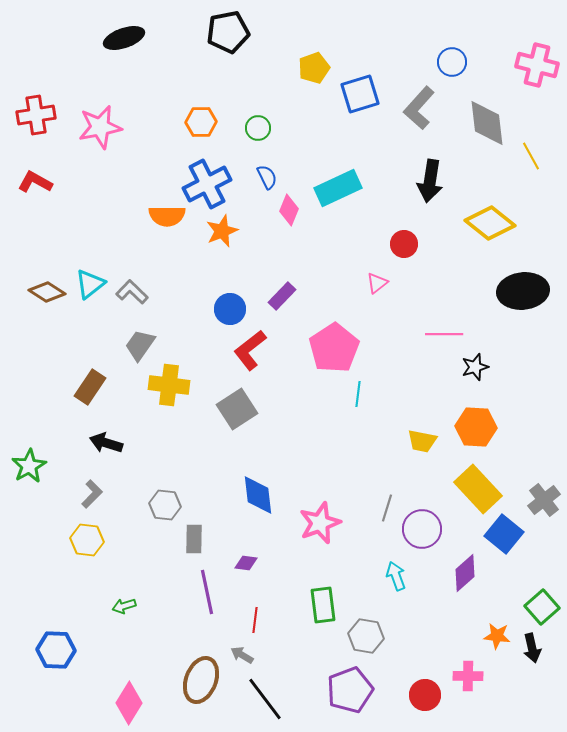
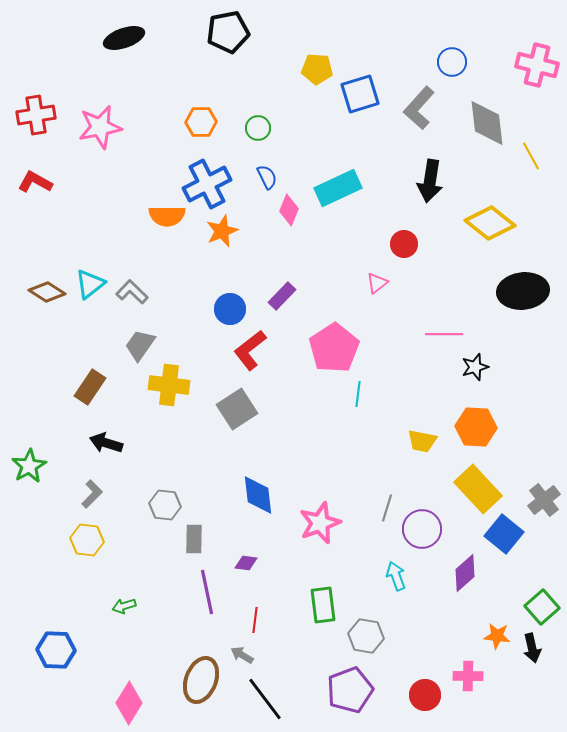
yellow pentagon at (314, 68): moved 3 px right, 1 px down; rotated 24 degrees clockwise
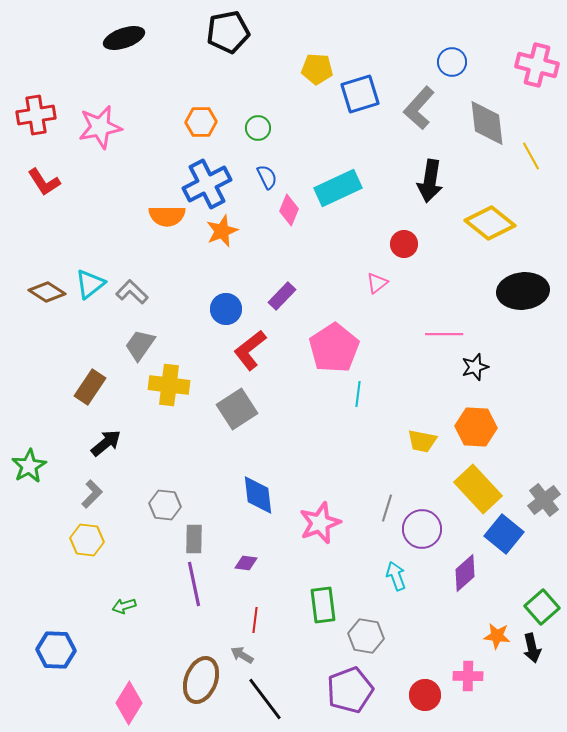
red L-shape at (35, 182): moved 9 px right; rotated 152 degrees counterclockwise
blue circle at (230, 309): moved 4 px left
black arrow at (106, 443): rotated 124 degrees clockwise
purple line at (207, 592): moved 13 px left, 8 px up
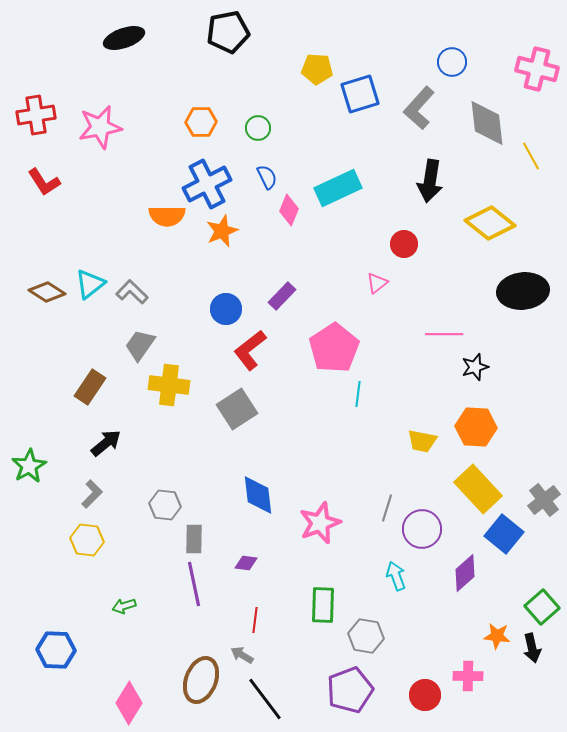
pink cross at (537, 65): moved 4 px down
green rectangle at (323, 605): rotated 9 degrees clockwise
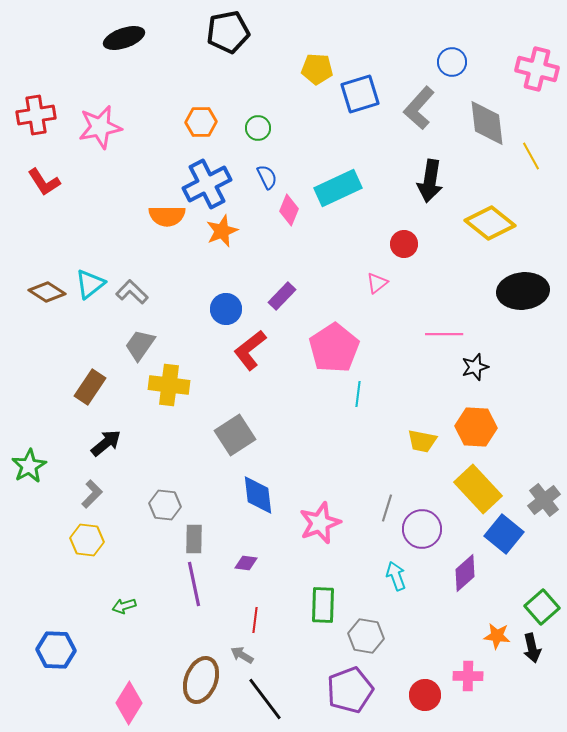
gray square at (237, 409): moved 2 px left, 26 px down
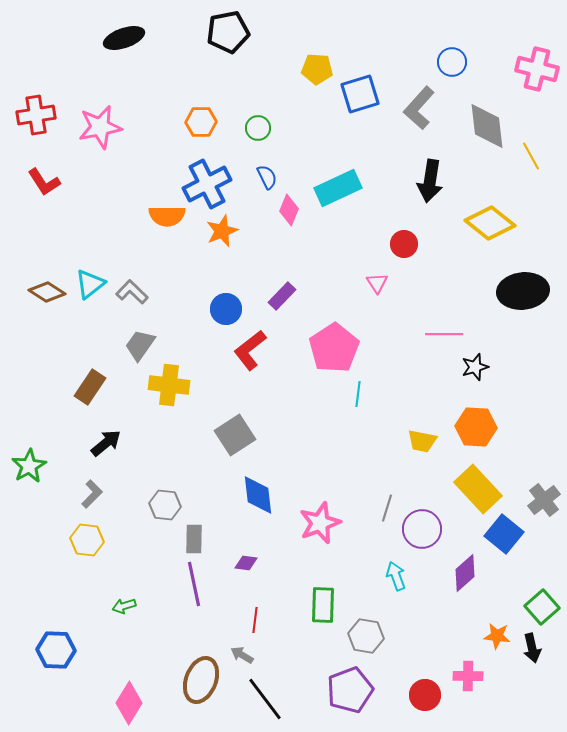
gray diamond at (487, 123): moved 3 px down
pink triangle at (377, 283): rotated 25 degrees counterclockwise
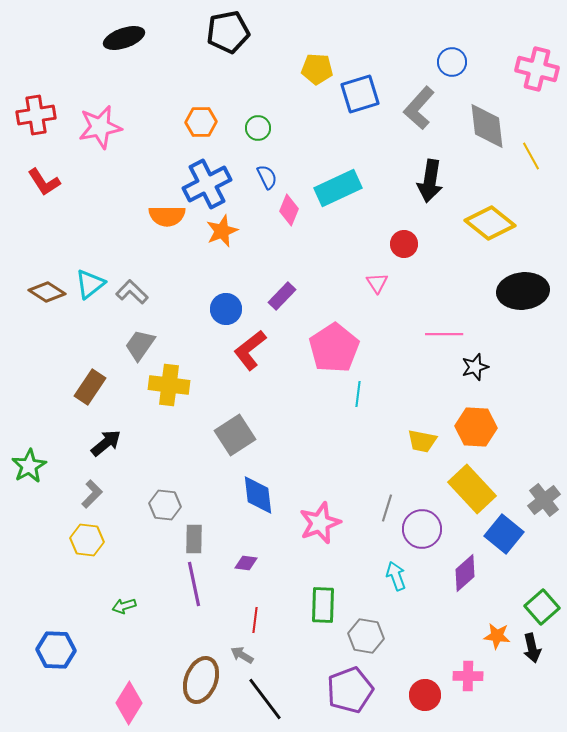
yellow rectangle at (478, 489): moved 6 px left
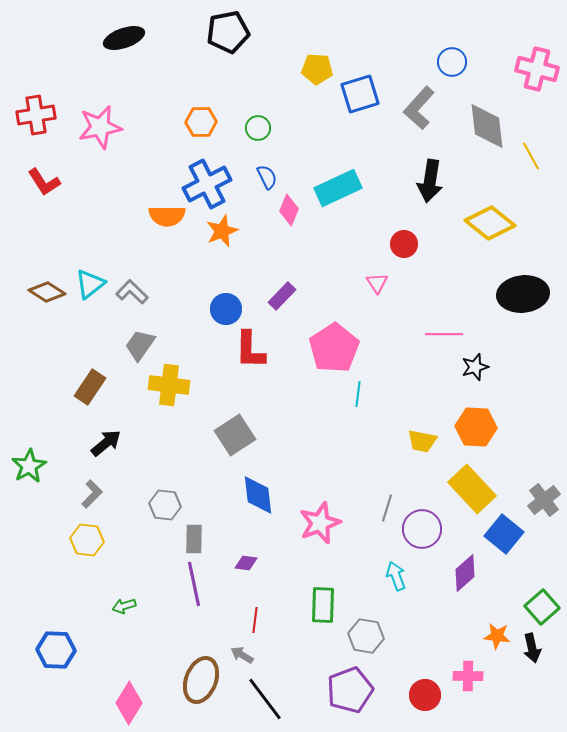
black ellipse at (523, 291): moved 3 px down
red L-shape at (250, 350): rotated 51 degrees counterclockwise
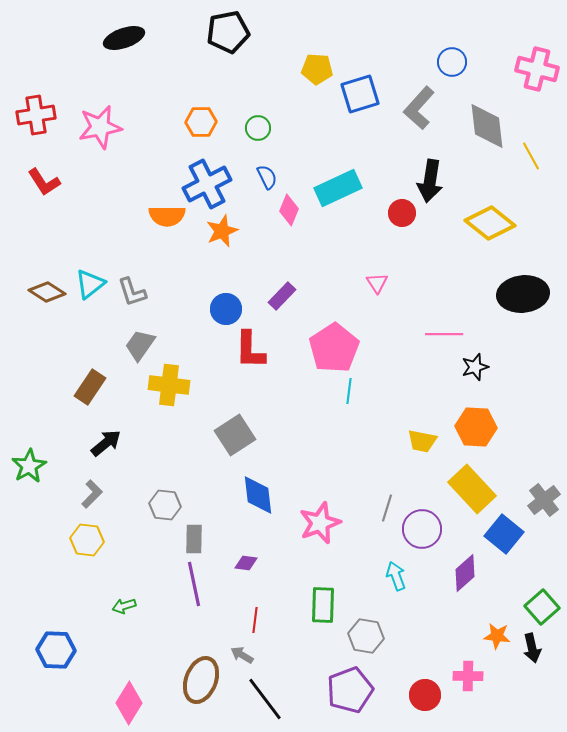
red circle at (404, 244): moved 2 px left, 31 px up
gray L-shape at (132, 292): rotated 152 degrees counterclockwise
cyan line at (358, 394): moved 9 px left, 3 px up
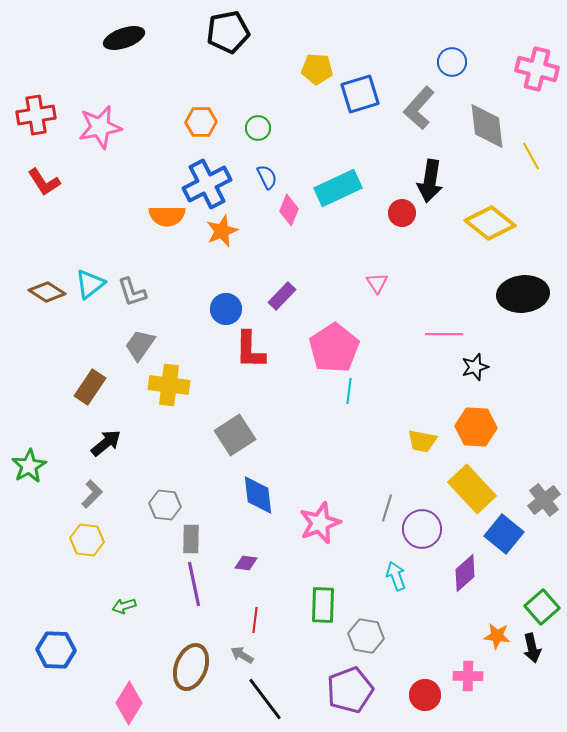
gray rectangle at (194, 539): moved 3 px left
brown ellipse at (201, 680): moved 10 px left, 13 px up
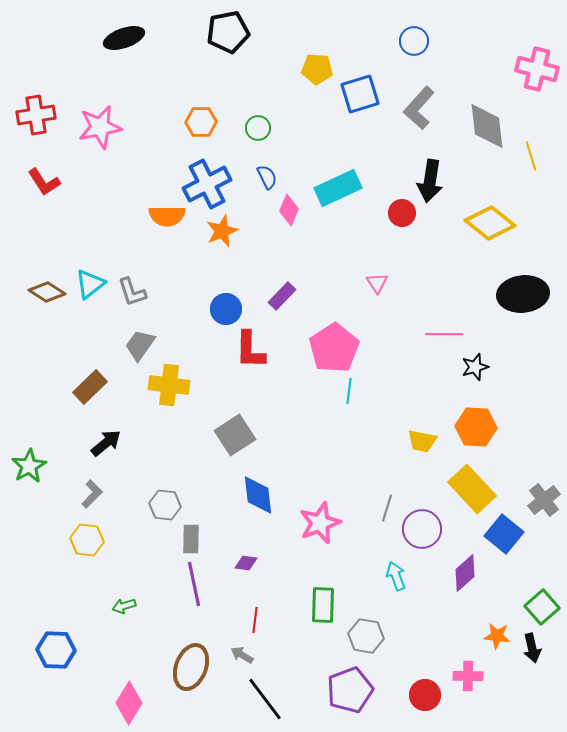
blue circle at (452, 62): moved 38 px left, 21 px up
yellow line at (531, 156): rotated 12 degrees clockwise
brown rectangle at (90, 387): rotated 12 degrees clockwise
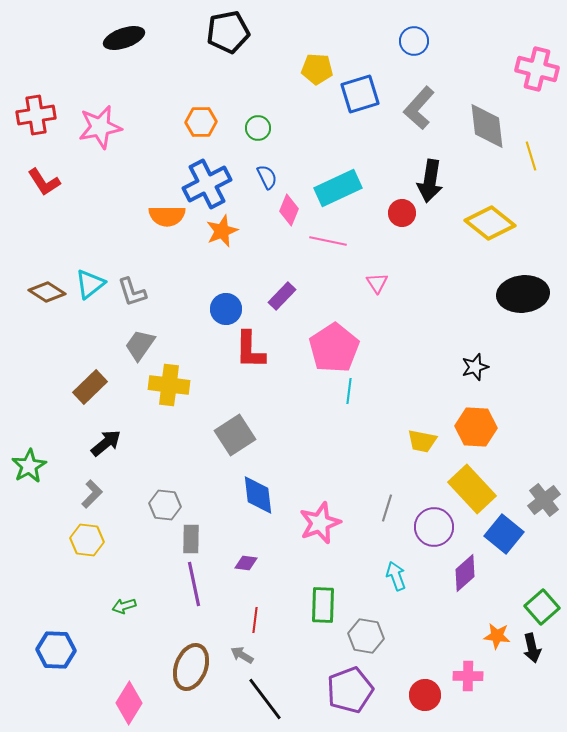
pink line at (444, 334): moved 116 px left, 93 px up; rotated 12 degrees clockwise
purple circle at (422, 529): moved 12 px right, 2 px up
